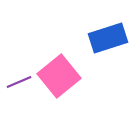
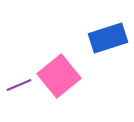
purple line: moved 3 px down
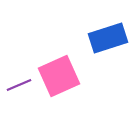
pink square: rotated 15 degrees clockwise
